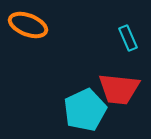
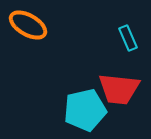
orange ellipse: rotated 9 degrees clockwise
cyan pentagon: rotated 12 degrees clockwise
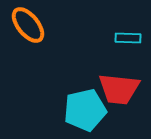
orange ellipse: rotated 21 degrees clockwise
cyan rectangle: rotated 65 degrees counterclockwise
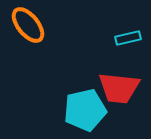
cyan rectangle: rotated 15 degrees counterclockwise
red trapezoid: moved 1 px up
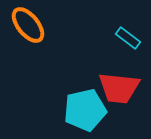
cyan rectangle: rotated 50 degrees clockwise
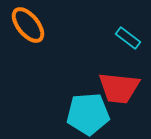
cyan pentagon: moved 3 px right, 4 px down; rotated 9 degrees clockwise
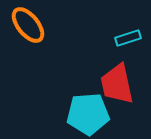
cyan rectangle: rotated 55 degrees counterclockwise
red trapezoid: moved 2 px left, 4 px up; rotated 72 degrees clockwise
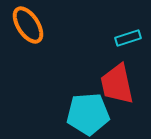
orange ellipse: rotated 6 degrees clockwise
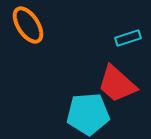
red trapezoid: rotated 36 degrees counterclockwise
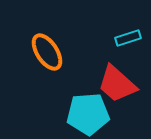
orange ellipse: moved 19 px right, 27 px down
